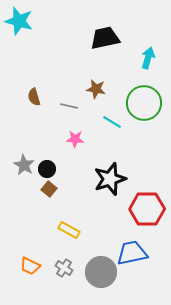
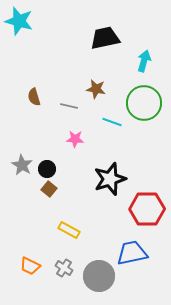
cyan arrow: moved 4 px left, 3 px down
cyan line: rotated 12 degrees counterclockwise
gray star: moved 2 px left
gray circle: moved 2 px left, 4 px down
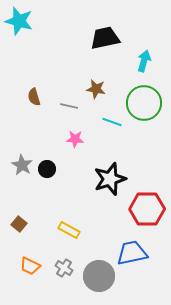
brown square: moved 30 px left, 35 px down
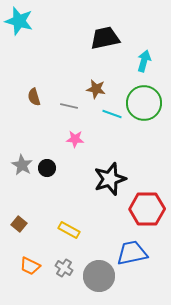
cyan line: moved 8 px up
black circle: moved 1 px up
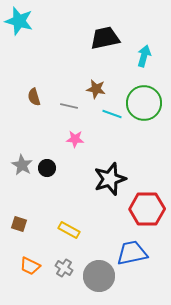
cyan arrow: moved 5 px up
brown square: rotated 21 degrees counterclockwise
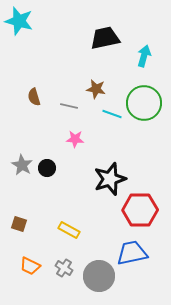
red hexagon: moved 7 px left, 1 px down
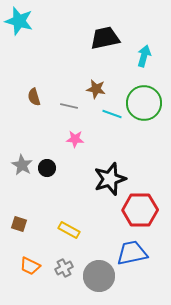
gray cross: rotated 30 degrees clockwise
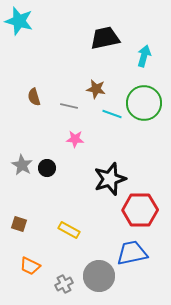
gray cross: moved 16 px down
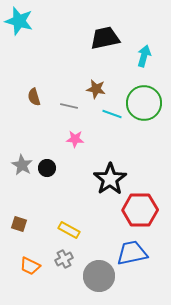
black star: rotated 16 degrees counterclockwise
gray cross: moved 25 px up
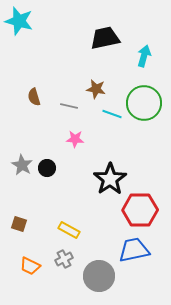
blue trapezoid: moved 2 px right, 3 px up
